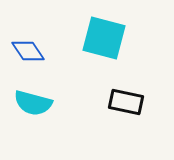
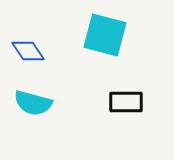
cyan square: moved 1 px right, 3 px up
black rectangle: rotated 12 degrees counterclockwise
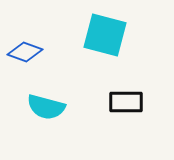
blue diamond: moved 3 px left, 1 px down; rotated 36 degrees counterclockwise
cyan semicircle: moved 13 px right, 4 px down
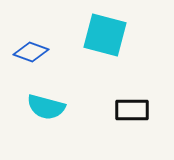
blue diamond: moved 6 px right
black rectangle: moved 6 px right, 8 px down
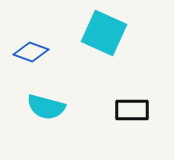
cyan square: moved 1 px left, 2 px up; rotated 9 degrees clockwise
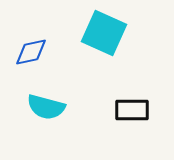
blue diamond: rotated 32 degrees counterclockwise
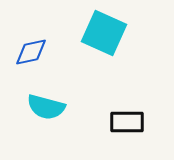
black rectangle: moved 5 px left, 12 px down
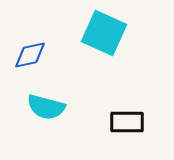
blue diamond: moved 1 px left, 3 px down
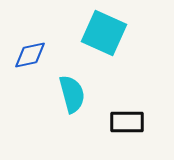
cyan semicircle: moved 26 px right, 13 px up; rotated 120 degrees counterclockwise
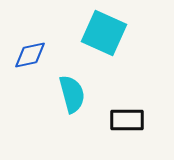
black rectangle: moved 2 px up
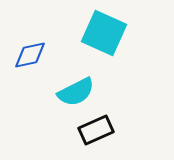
cyan semicircle: moved 4 px right, 2 px up; rotated 78 degrees clockwise
black rectangle: moved 31 px left, 10 px down; rotated 24 degrees counterclockwise
